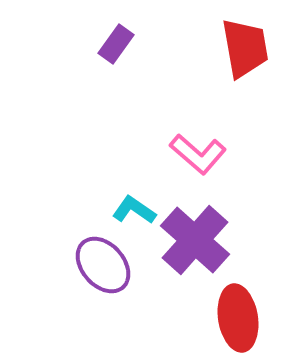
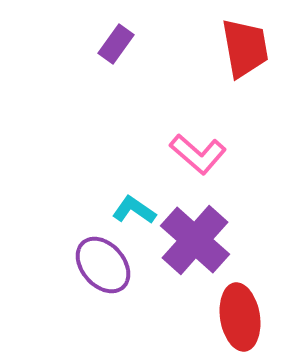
red ellipse: moved 2 px right, 1 px up
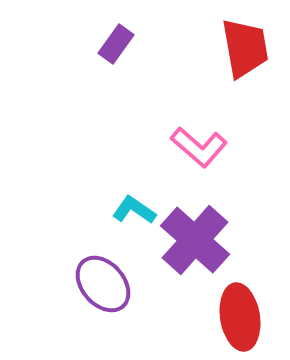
pink L-shape: moved 1 px right, 7 px up
purple ellipse: moved 19 px down
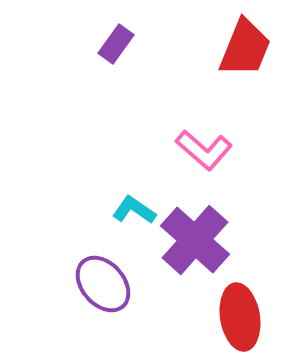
red trapezoid: rotated 32 degrees clockwise
pink L-shape: moved 5 px right, 3 px down
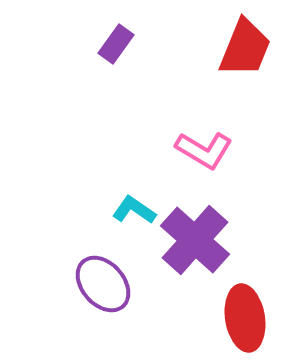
pink L-shape: rotated 10 degrees counterclockwise
red ellipse: moved 5 px right, 1 px down
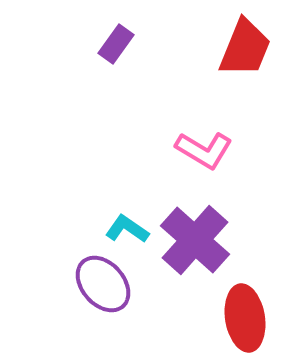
cyan L-shape: moved 7 px left, 19 px down
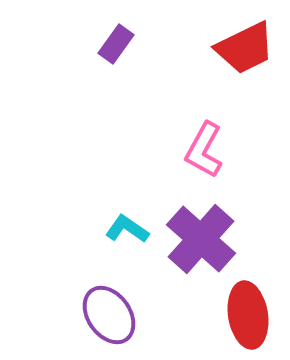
red trapezoid: rotated 42 degrees clockwise
pink L-shape: rotated 88 degrees clockwise
purple cross: moved 6 px right, 1 px up
purple ellipse: moved 6 px right, 31 px down; rotated 6 degrees clockwise
red ellipse: moved 3 px right, 3 px up
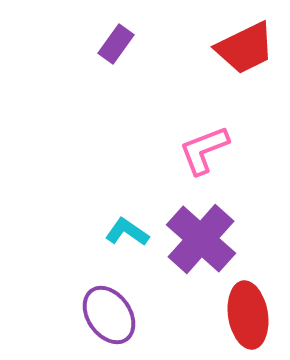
pink L-shape: rotated 40 degrees clockwise
cyan L-shape: moved 3 px down
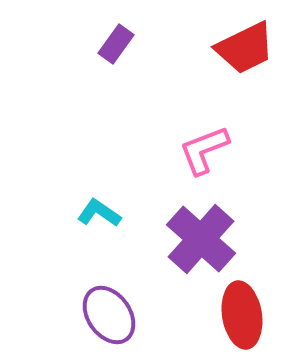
cyan L-shape: moved 28 px left, 19 px up
red ellipse: moved 6 px left
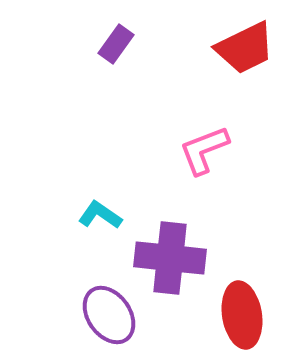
cyan L-shape: moved 1 px right, 2 px down
purple cross: moved 31 px left, 19 px down; rotated 36 degrees counterclockwise
